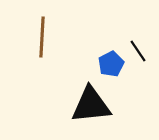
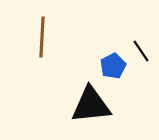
black line: moved 3 px right
blue pentagon: moved 2 px right, 2 px down
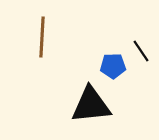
blue pentagon: rotated 25 degrees clockwise
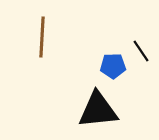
black triangle: moved 7 px right, 5 px down
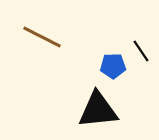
brown line: rotated 66 degrees counterclockwise
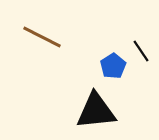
blue pentagon: rotated 30 degrees counterclockwise
black triangle: moved 2 px left, 1 px down
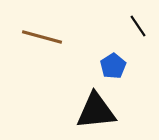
brown line: rotated 12 degrees counterclockwise
black line: moved 3 px left, 25 px up
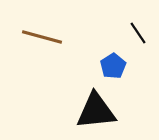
black line: moved 7 px down
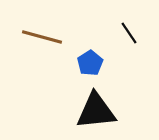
black line: moved 9 px left
blue pentagon: moved 23 px left, 3 px up
